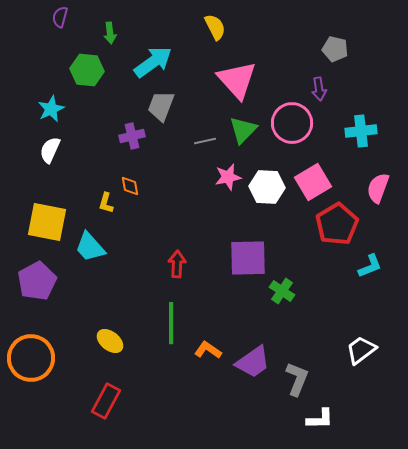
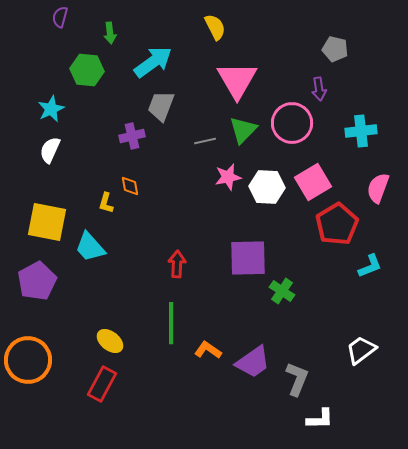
pink triangle: rotated 12 degrees clockwise
orange circle: moved 3 px left, 2 px down
red rectangle: moved 4 px left, 17 px up
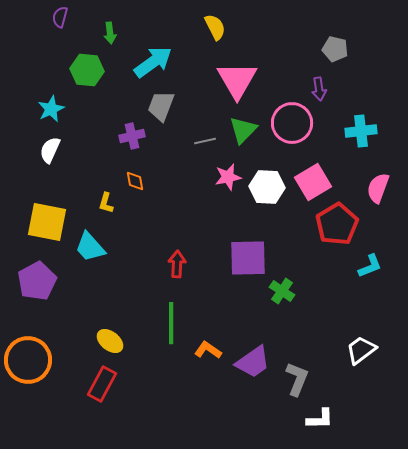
orange diamond: moved 5 px right, 5 px up
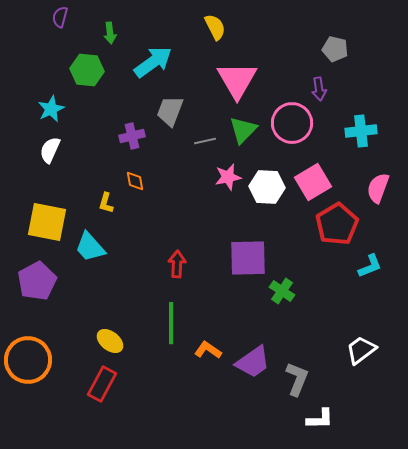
gray trapezoid: moved 9 px right, 5 px down
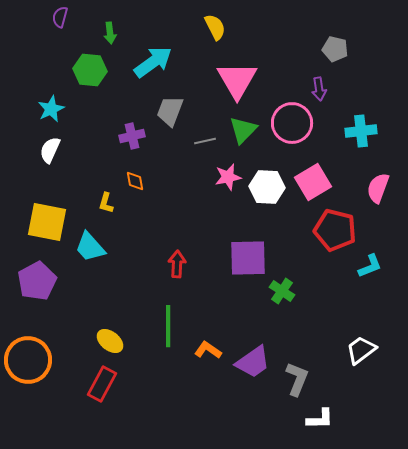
green hexagon: moved 3 px right
red pentagon: moved 2 px left, 6 px down; rotated 27 degrees counterclockwise
green line: moved 3 px left, 3 px down
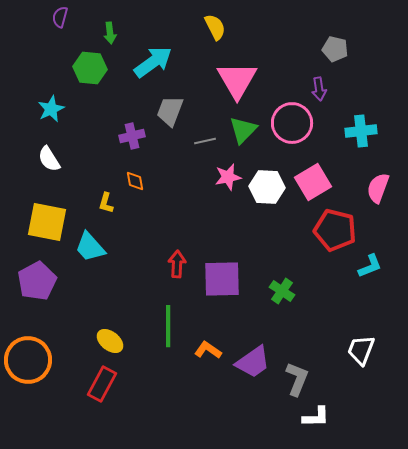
green hexagon: moved 2 px up
white semicircle: moved 1 px left, 9 px down; rotated 56 degrees counterclockwise
purple square: moved 26 px left, 21 px down
white trapezoid: rotated 32 degrees counterclockwise
white L-shape: moved 4 px left, 2 px up
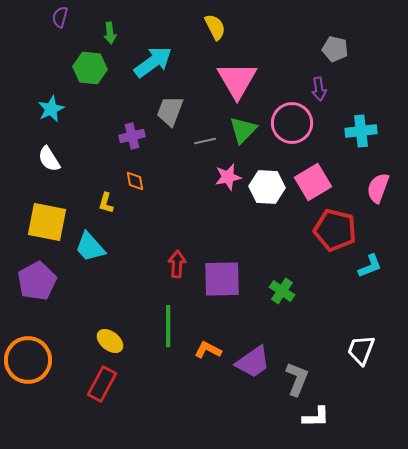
orange L-shape: rotated 8 degrees counterclockwise
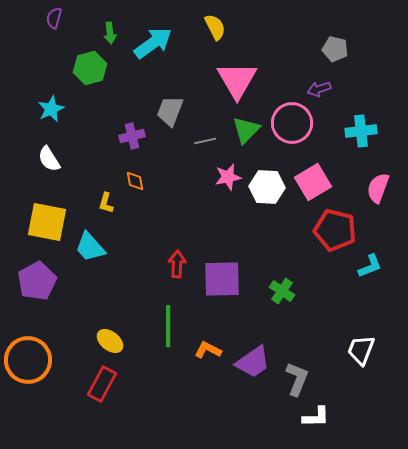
purple semicircle: moved 6 px left, 1 px down
cyan arrow: moved 19 px up
green hexagon: rotated 20 degrees counterclockwise
purple arrow: rotated 80 degrees clockwise
green triangle: moved 3 px right
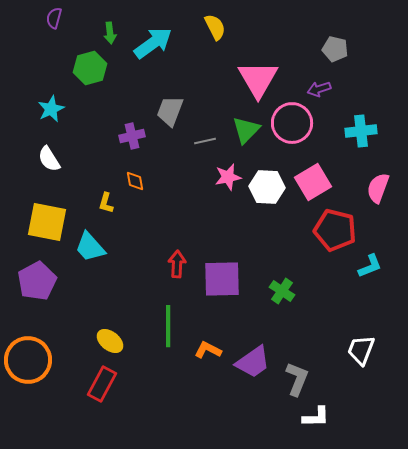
pink triangle: moved 21 px right, 1 px up
